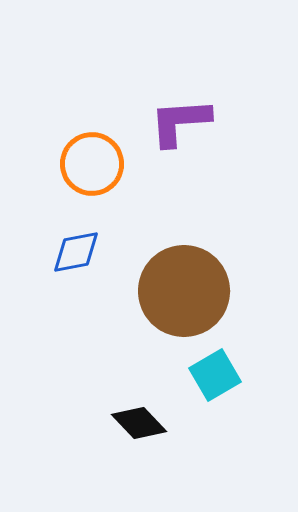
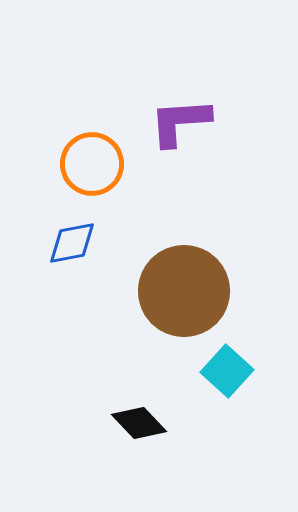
blue diamond: moved 4 px left, 9 px up
cyan square: moved 12 px right, 4 px up; rotated 18 degrees counterclockwise
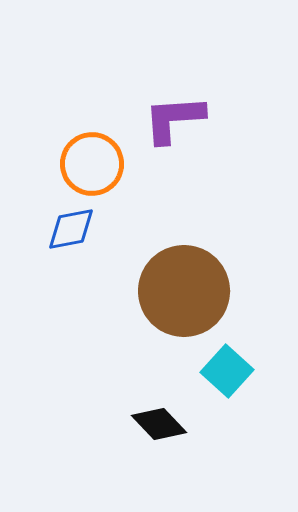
purple L-shape: moved 6 px left, 3 px up
blue diamond: moved 1 px left, 14 px up
black diamond: moved 20 px right, 1 px down
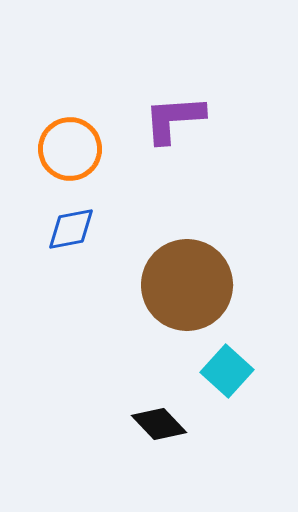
orange circle: moved 22 px left, 15 px up
brown circle: moved 3 px right, 6 px up
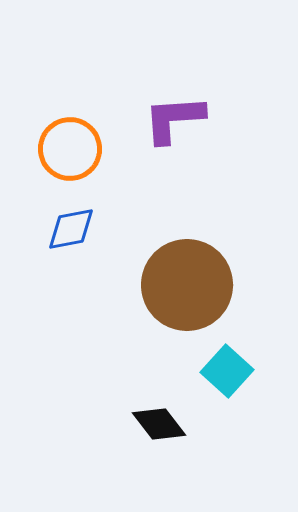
black diamond: rotated 6 degrees clockwise
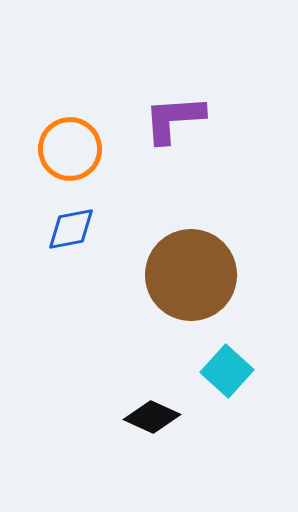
brown circle: moved 4 px right, 10 px up
black diamond: moved 7 px left, 7 px up; rotated 28 degrees counterclockwise
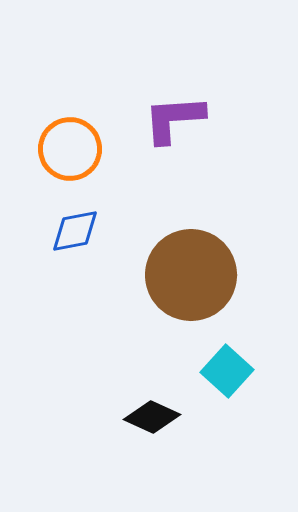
blue diamond: moved 4 px right, 2 px down
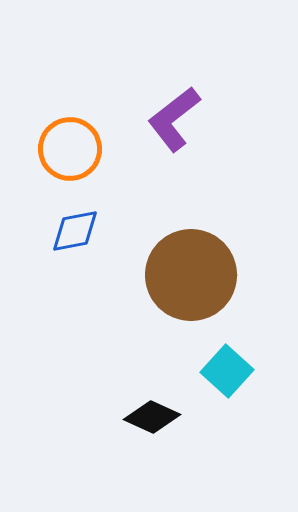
purple L-shape: rotated 34 degrees counterclockwise
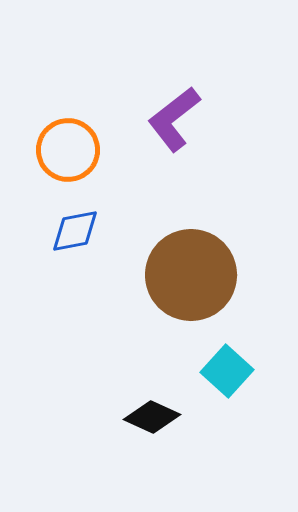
orange circle: moved 2 px left, 1 px down
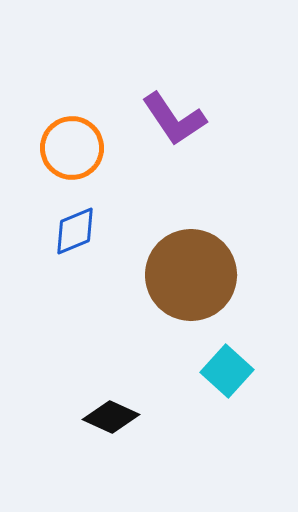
purple L-shape: rotated 86 degrees counterclockwise
orange circle: moved 4 px right, 2 px up
blue diamond: rotated 12 degrees counterclockwise
black diamond: moved 41 px left
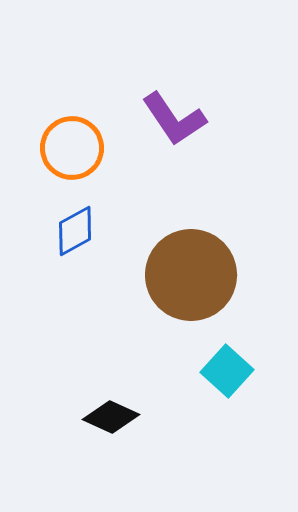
blue diamond: rotated 6 degrees counterclockwise
